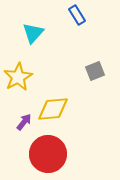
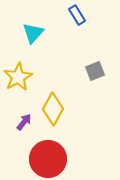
yellow diamond: rotated 56 degrees counterclockwise
red circle: moved 5 px down
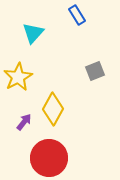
red circle: moved 1 px right, 1 px up
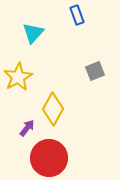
blue rectangle: rotated 12 degrees clockwise
purple arrow: moved 3 px right, 6 px down
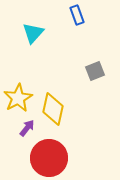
yellow star: moved 21 px down
yellow diamond: rotated 16 degrees counterclockwise
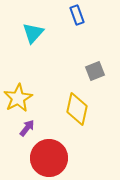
yellow diamond: moved 24 px right
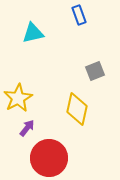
blue rectangle: moved 2 px right
cyan triangle: rotated 35 degrees clockwise
